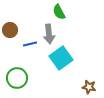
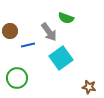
green semicircle: moved 7 px right, 6 px down; rotated 42 degrees counterclockwise
brown circle: moved 1 px down
gray arrow: moved 2 px up; rotated 30 degrees counterclockwise
blue line: moved 2 px left, 1 px down
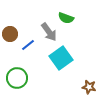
brown circle: moved 3 px down
blue line: rotated 24 degrees counterclockwise
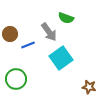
blue line: rotated 16 degrees clockwise
green circle: moved 1 px left, 1 px down
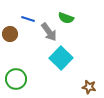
blue line: moved 26 px up; rotated 40 degrees clockwise
cyan square: rotated 10 degrees counterclockwise
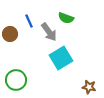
blue line: moved 1 px right, 2 px down; rotated 48 degrees clockwise
cyan square: rotated 15 degrees clockwise
green circle: moved 1 px down
